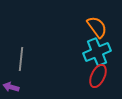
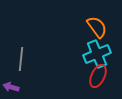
cyan cross: moved 2 px down
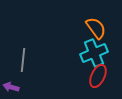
orange semicircle: moved 1 px left, 1 px down
cyan cross: moved 3 px left, 1 px up
gray line: moved 2 px right, 1 px down
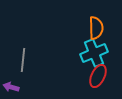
orange semicircle: rotated 35 degrees clockwise
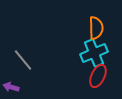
gray line: rotated 45 degrees counterclockwise
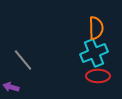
red ellipse: rotated 65 degrees clockwise
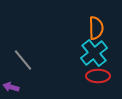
cyan cross: rotated 16 degrees counterclockwise
